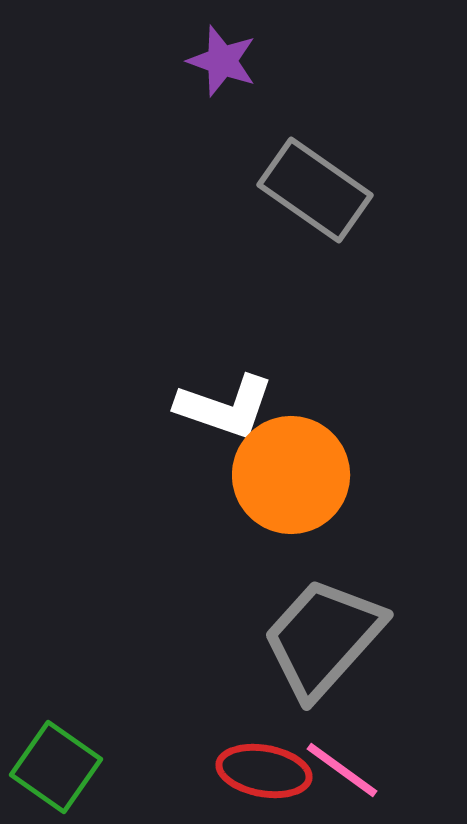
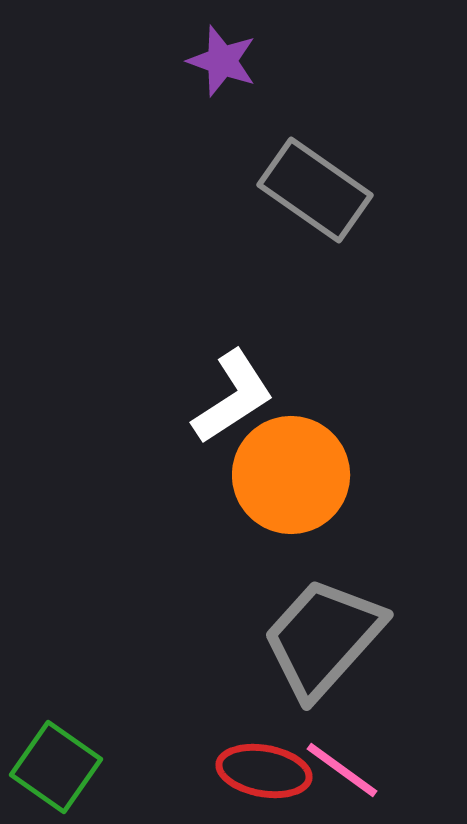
white L-shape: moved 8 px right, 10 px up; rotated 52 degrees counterclockwise
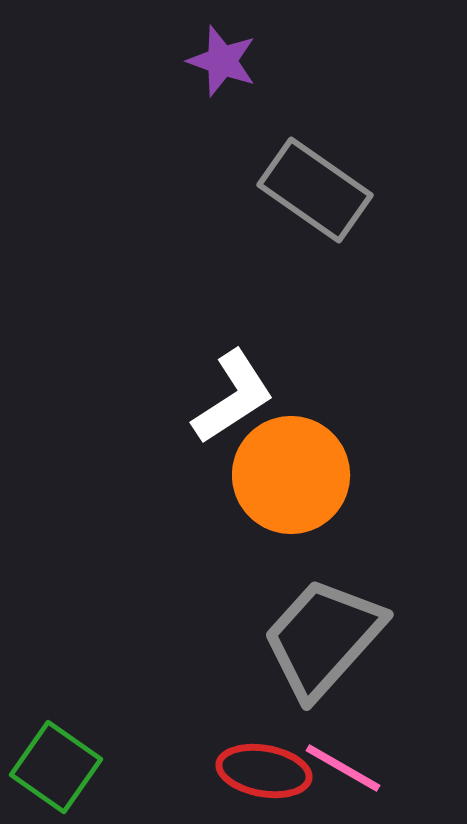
pink line: moved 1 px right, 2 px up; rotated 6 degrees counterclockwise
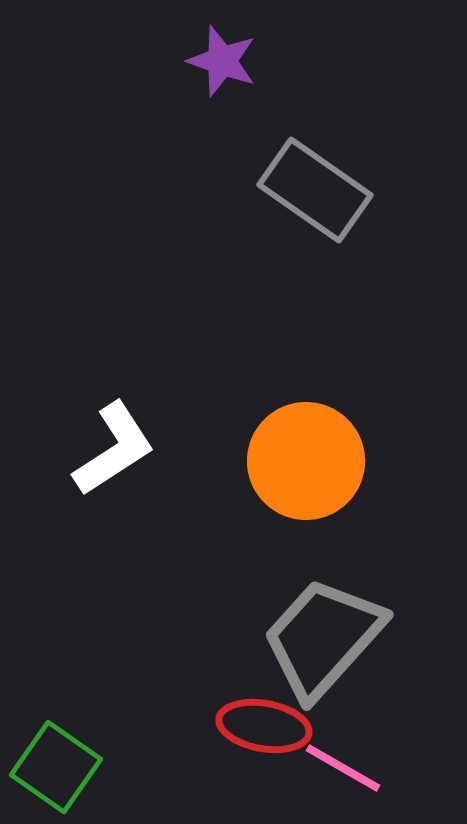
white L-shape: moved 119 px left, 52 px down
orange circle: moved 15 px right, 14 px up
red ellipse: moved 45 px up
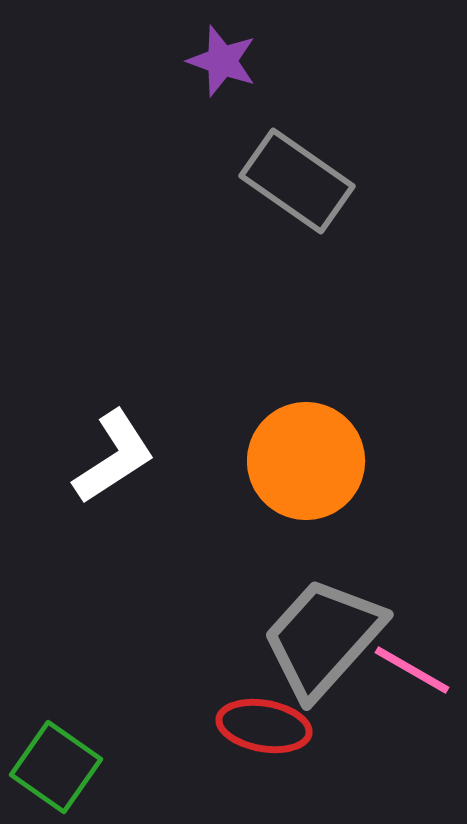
gray rectangle: moved 18 px left, 9 px up
white L-shape: moved 8 px down
pink line: moved 69 px right, 98 px up
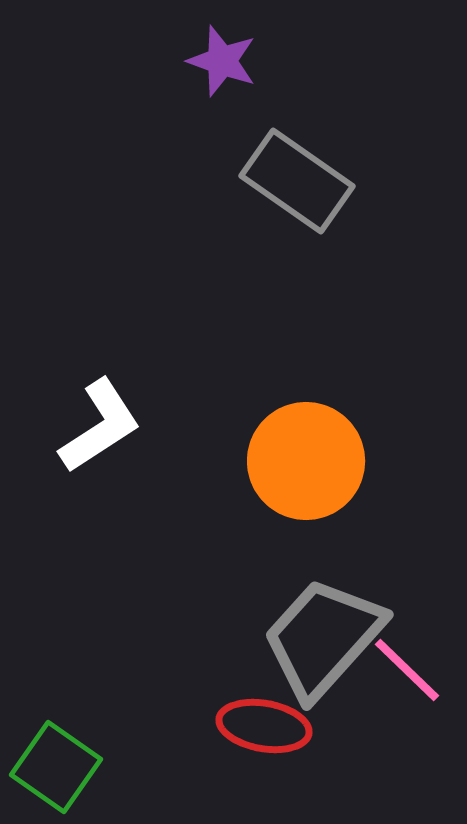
white L-shape: moved 14 px left, 31 px up
pink line: moved 5 px left; rotated 14 degrees clockwise
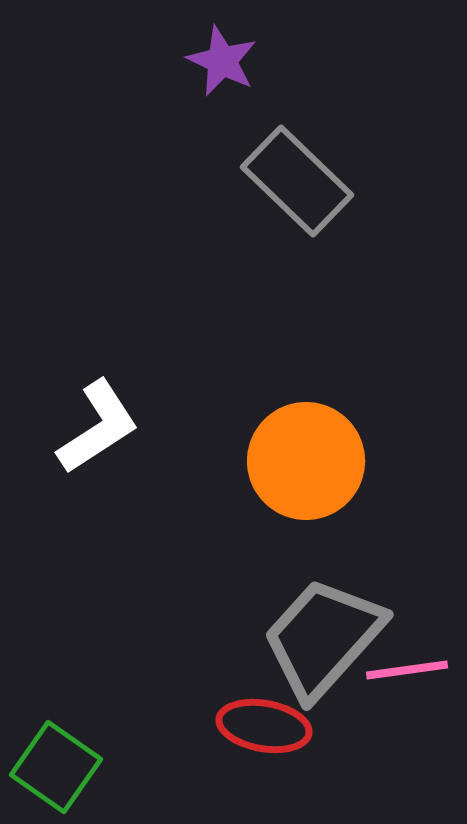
purple star: rotated 6 degrees clockwise
gray rectangle: rotated 9 degrees clockwise
white L-shape: moved 2 px left, 1 px down
pink line: rotated 52 degrees counterclockwise
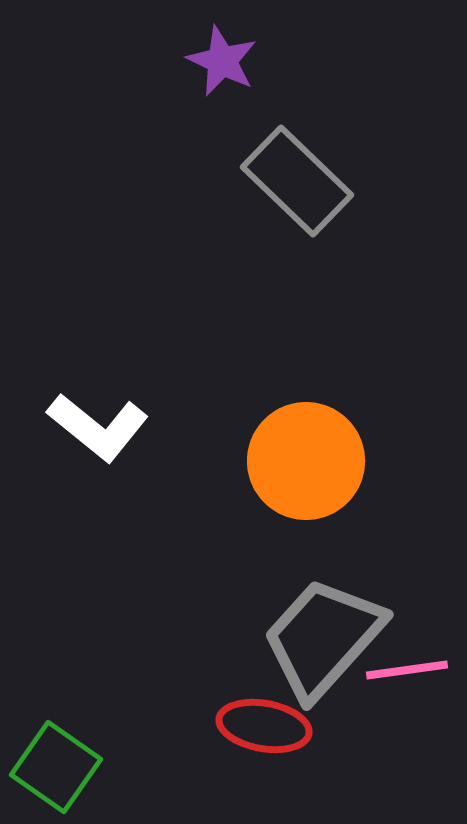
white L-shape: rotated 72 degrees clockwise
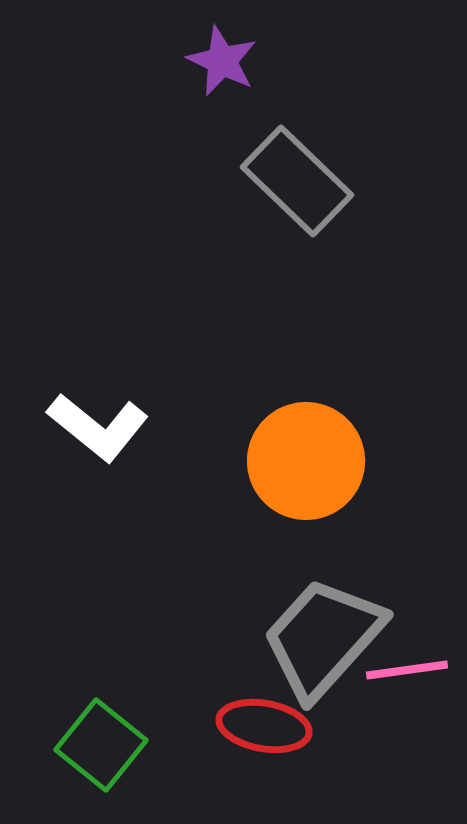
green square: moved 45 px right, 22 px up; rotated 4 degrees clockwise
